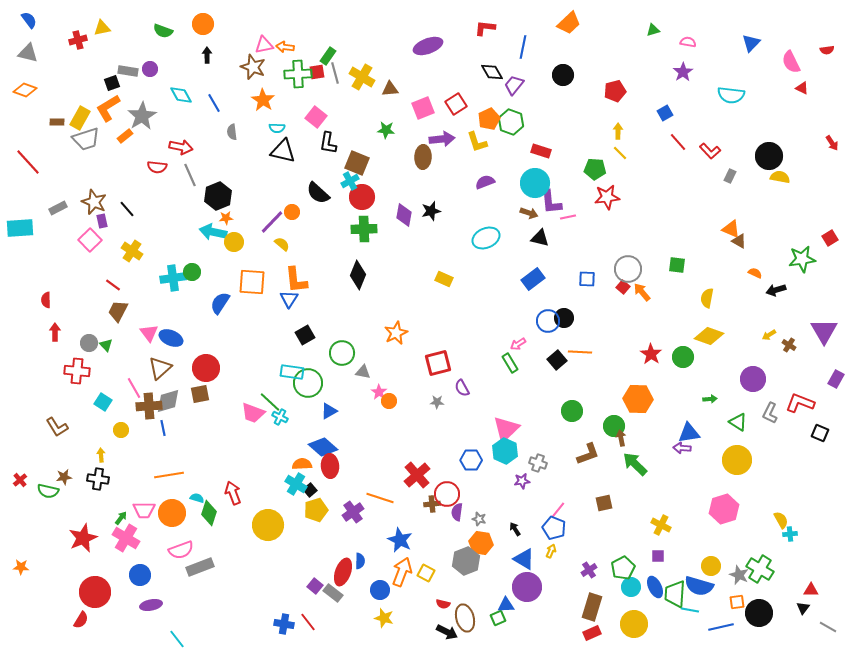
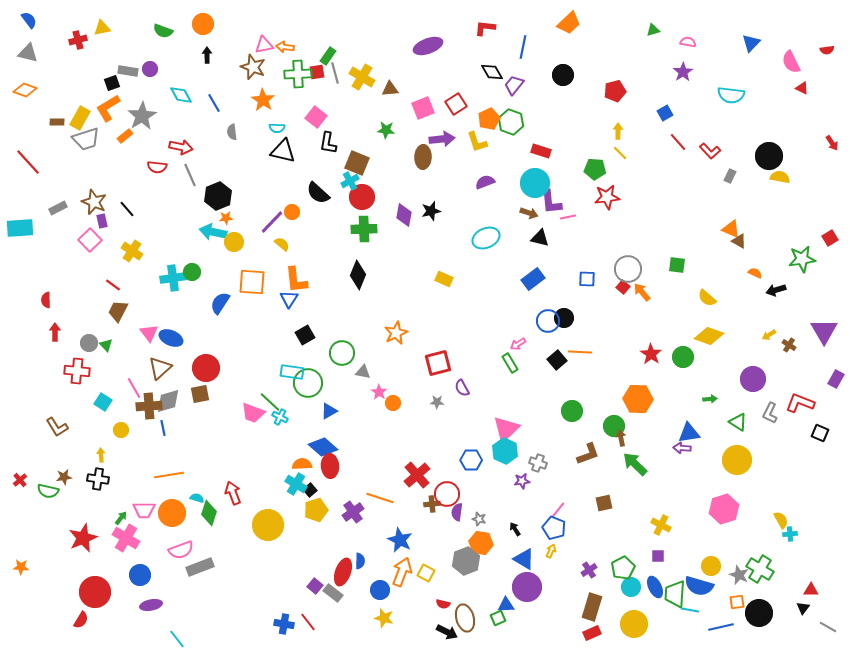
yellow semicircle at (707, 298): rotated 60 degrees counterclockwise
orange circle at (389, 401): moved 4 px right, 2 px down
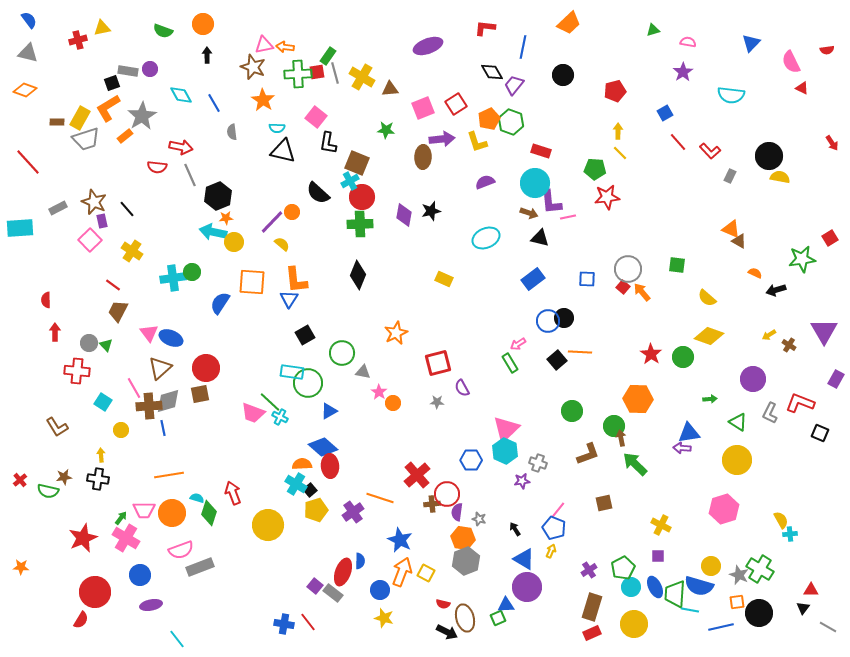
green cross at (364, 229): moved 4 px left, 5 px up
orange hexagon at (481, 543): moved 18 px left, 5 px up
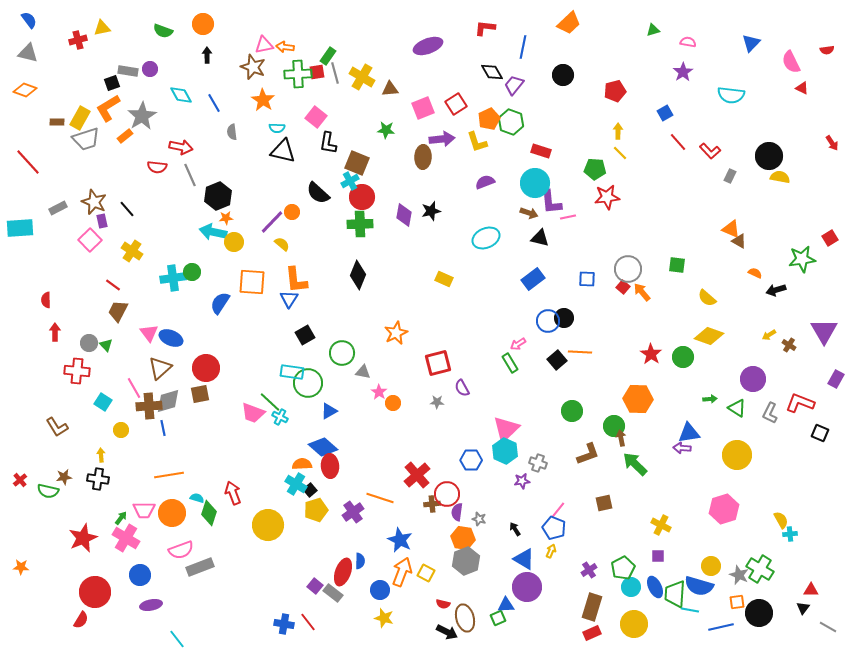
green triangle at (738, 422): moved 1 px left, 14 px up
yellow circle at (737, 460): moved 5 px up
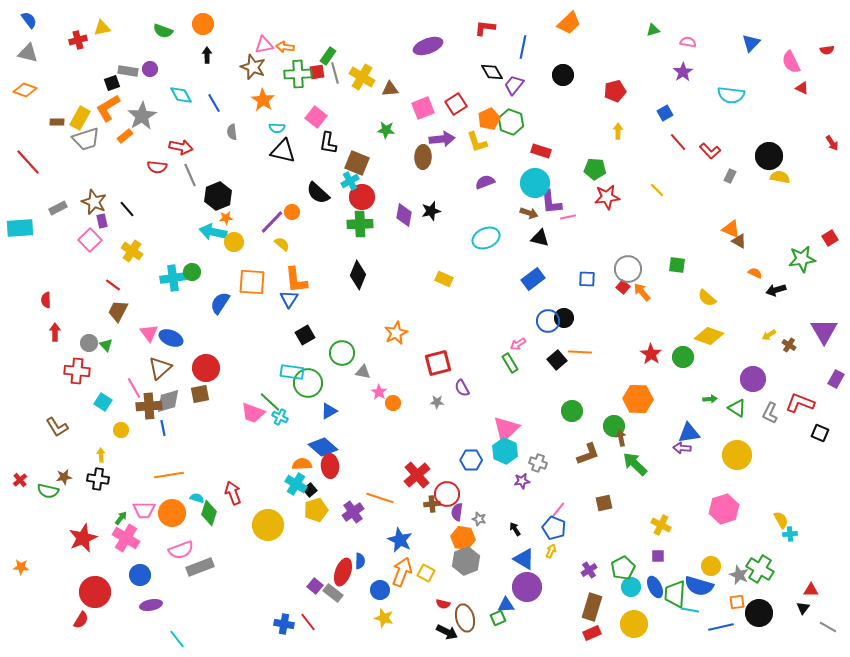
yellow line at (620, 153): moved 37 px right, 37 px down
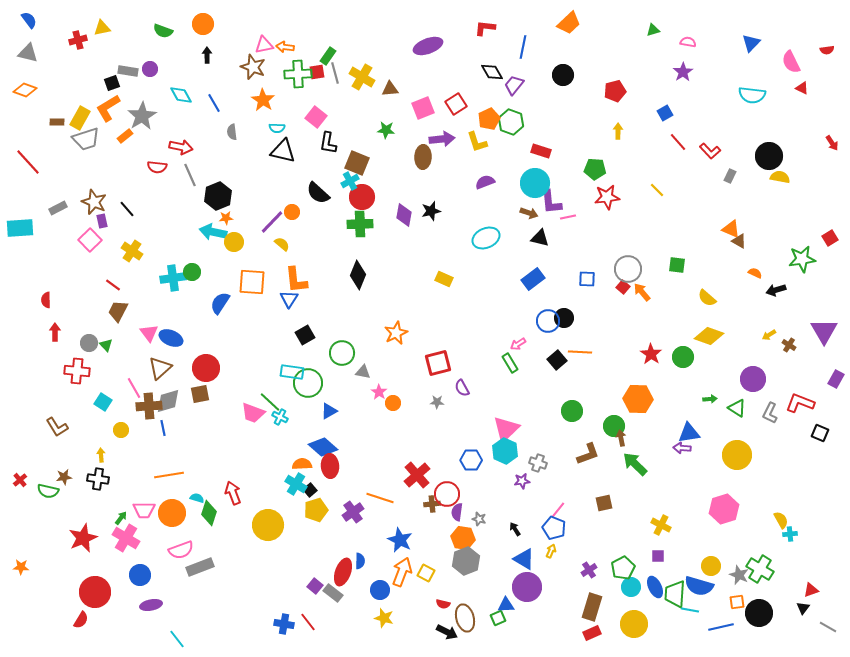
cyan semicircle at (731, 95): moved 21 px right
red triangle at (811, 590): rotated 21 degrees counterclockwise
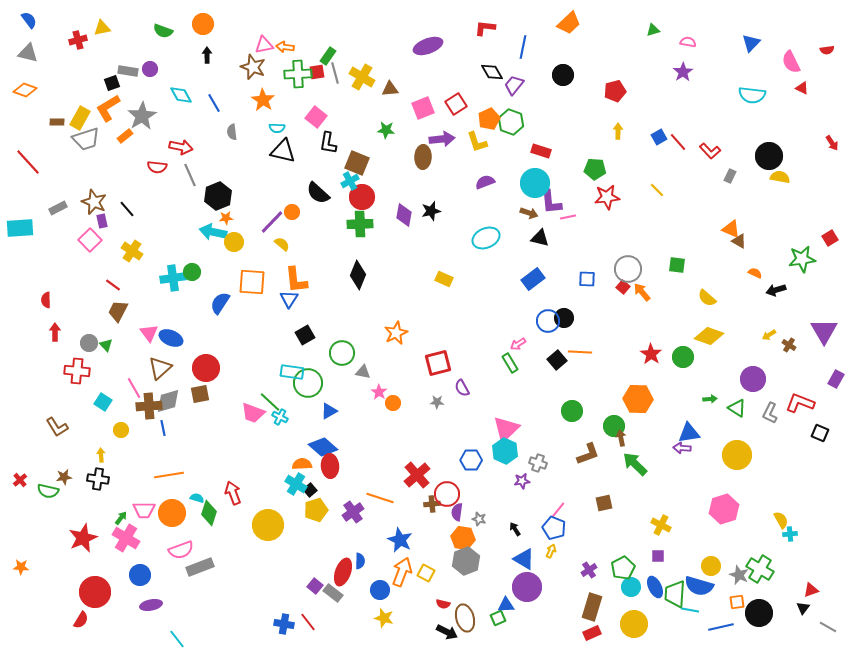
blue square at (665, 113): moved 6 px left, 24 px down
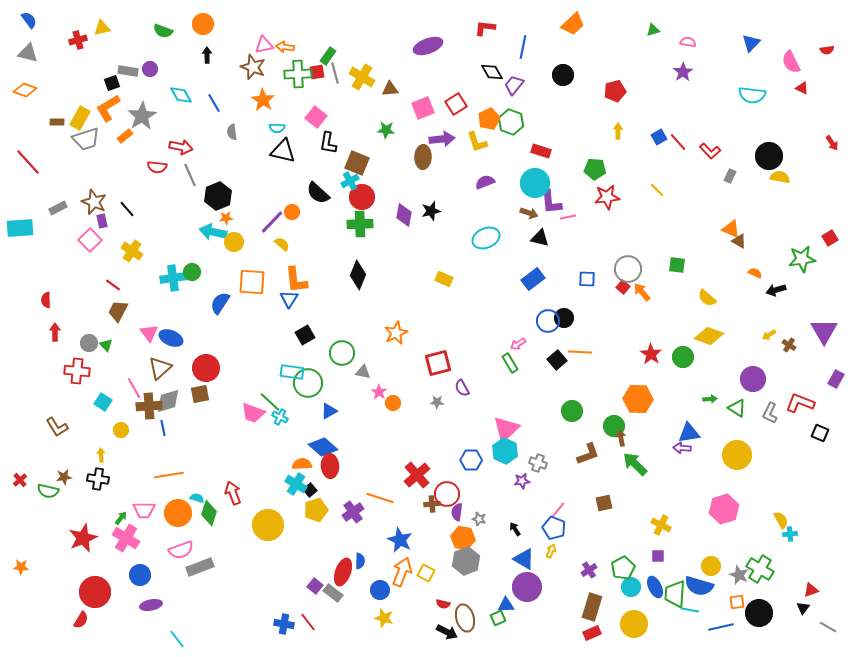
orange trapezoid at (569, 23): moved 4 px right, 1 px down
orange circle at (172, 513): moved 6 px right
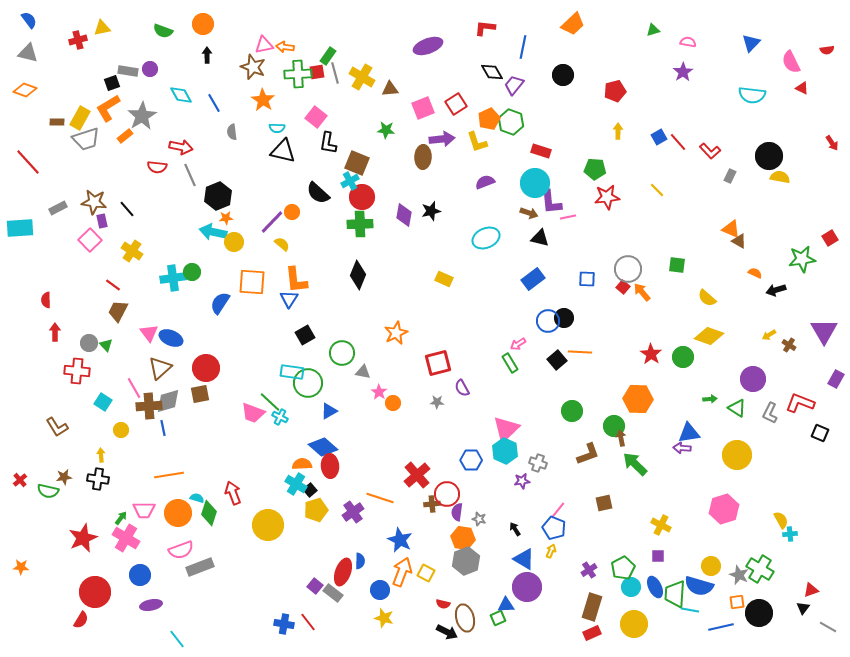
brown star at (94, 202): rotated 15 degrees counterclockwise
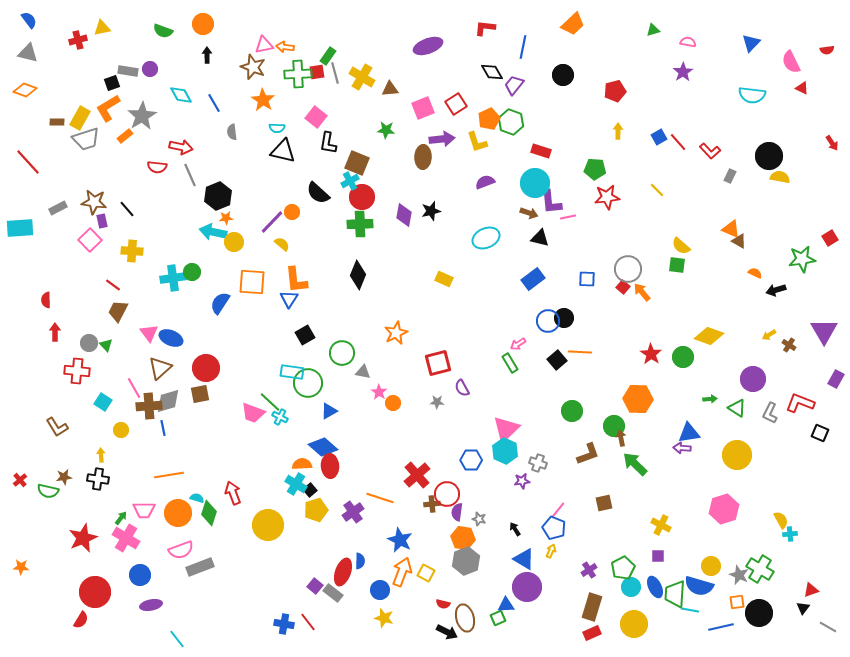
yellow cross at (132, 251): rotated 30 degrees counterclockwise
yellow semicircle at (707, 298): moved 26 px left, 52 px up
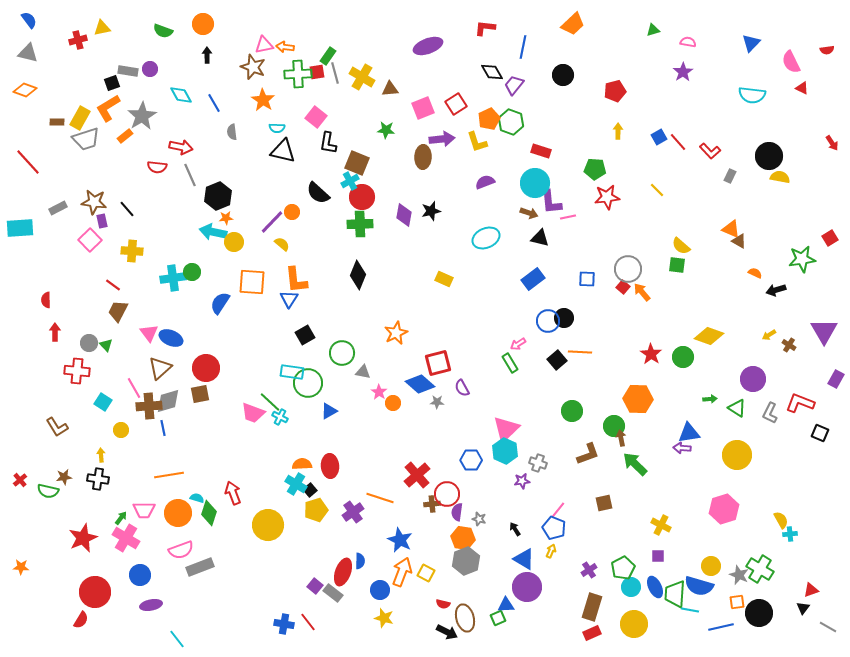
blue diamond at (323, 447): moved 97 px right, 63 px up
